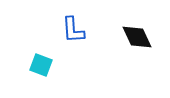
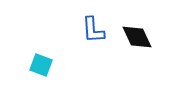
blue L-shape: moved 20 px right
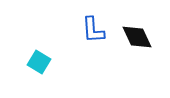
cyan square: moved 2 px left, 3 px up; rotated 10 degrees clockwise
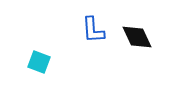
cyan square: rotated 10 degrees counterclockwise
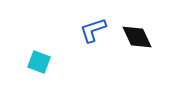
blue L-shape: rotated 76 degrees clockwise
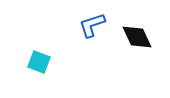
blue L-shape: moved 1 px left, 5 px up
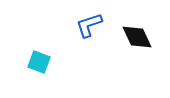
blue L-shape: moved 3 px left
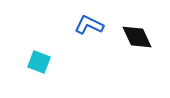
blue L-shape: rotated 44 degrees clockwise
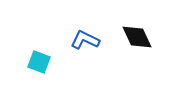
blue L-shape: moved 4 px left, 15 px down
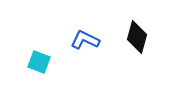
black diamond: rotated 40 degrees clockwise
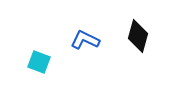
black diamond: moved 1 px right, 1 px up
